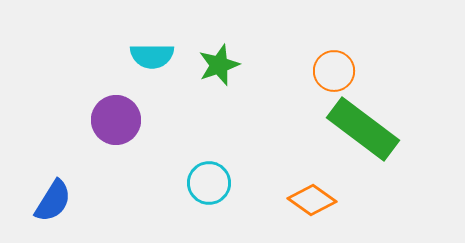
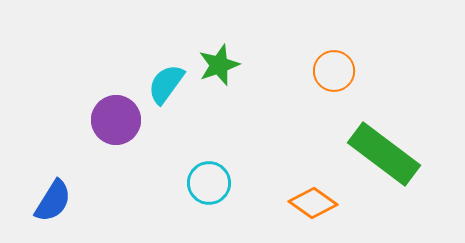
cyan semicircle: moved 14 px right, 28 px down; rotated 126 degrees clockwise
green rectangle: moved 21 px right, 25 px down
orange diamond: moved 1 px right, 3 px down
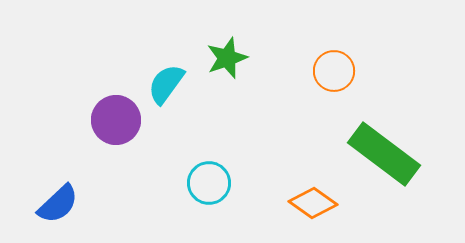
green star: moved 8 px right, 7 px up
blue semicircle: moved 5 px right, 3 px down; rotated 15 degrees clockwise
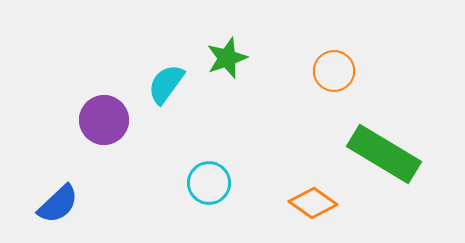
purple circle: moved 12 px left
green rectangle: rotated 6 degrees counterclockwise
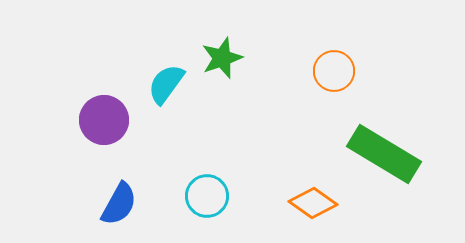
green star: moved 5 px left
cyan circle: moved 2 px left, 13 px down
blue semicircle: moved 61 px right; rotated 18 degrees counterclockwise
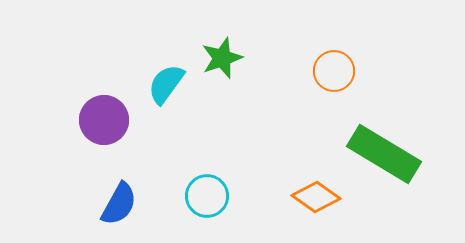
orange diamond: moved 3 px right, 6 px up
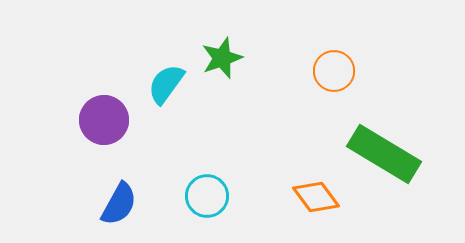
orange diamond: rotated 18 degrees clockwise
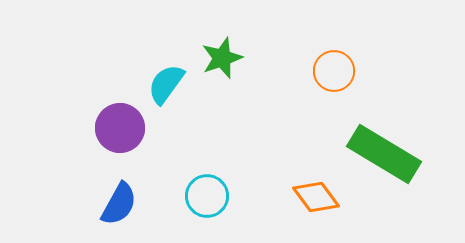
purple circle: moved 16 px right, 8 px down
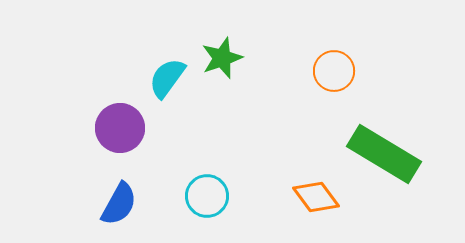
cyan semicircle: moved 1 px right, 6 px up
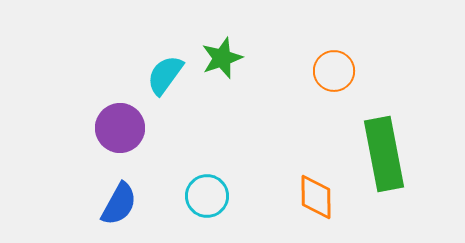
cyan semicircle: moved 2 px left, 3 px up
green rectangle: rotated 48 degrees clockwise
orange diamond: rotated 36 degrees clockwise
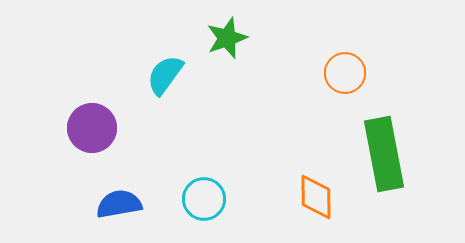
green star: moved 5 px right, 20 px up
orange circle: moved 11 px right, 2 px down
purple circle: moved 28 px left
cyan circle: moved 3 px left, 3 px down
blue semicircle: rotated 129 degrees counterclockwise
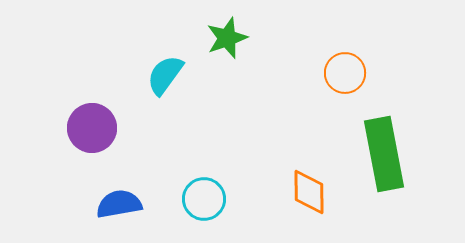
orange diamond: moved 7 px left, 5 px up
